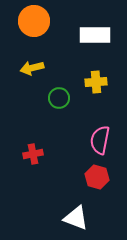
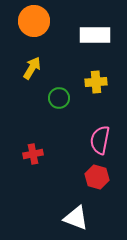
yellow arrow: rotated 135 degrees clockwise
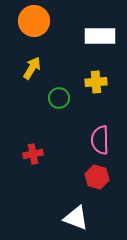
white rectangle: moved 5 px right, 1 px down
pink semicircle: rotated 12 degrees counterclockwise
